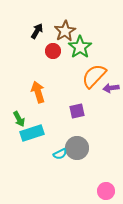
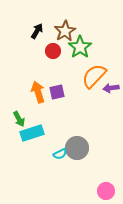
purple square: moved 20 px left, 19 px up
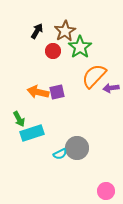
orange arrow: rotated 60 degrees counterclockwise
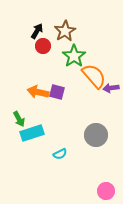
green star: moved 6 px left, 9 px down
red circle: moved 10 px left, 5 px up
orange semicircle: rotated 96 degrees clockwise
purple square: rotated 28 degrees clockwise
gray circle: moved 19 px right, 13 px up
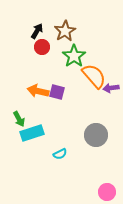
red circle: moved 1 px left, 1 px down
orange arrow: moved 1 px up
pink circle: moved 1 px right, 1 px down
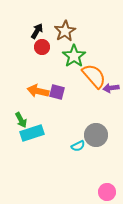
green arrow: moved 2 px right, 1 px down
cyan semicircle: moved 18 px right, 8 px up
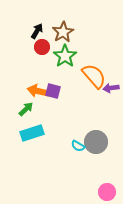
brown star: moved 2 px left, 1 px down
green star: moved 9 px left
purple square: moved 4 px left, 1 px up
green arrow: moved 5 px right, 11 px up; rotated 105 degrees counterclockwise
gray circle: moved 7 px down
cyan semicircle: rotated 56 degrees clockwise
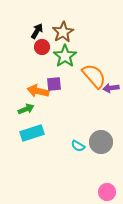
purple square: moved 1 px right, 7 px up; rotated 21 degrees counterclockwise
green arrow: rotated 21 degrees clockwise
gray circle: moved 5 px right
